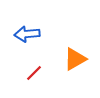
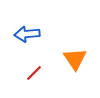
orange triangle: rotated 35 degrees counterclockwise
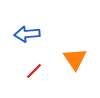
red line: moved 2 px up
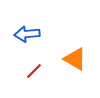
orange triangle: rotated 25 degrees counterclockwise
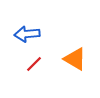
red line: moved 7 px up
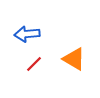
orange triangle: moved 1 px left
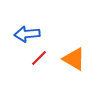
red line: moved 5 px right, 6 px up
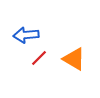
blue arrow: moved 1 px left, 1 px down
